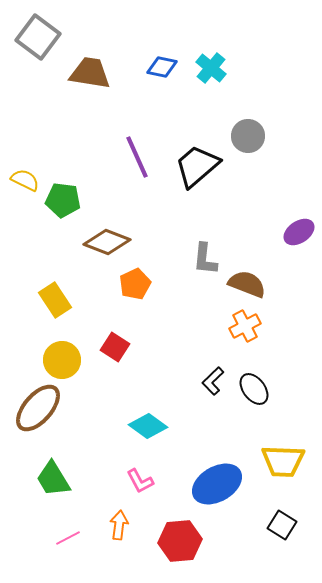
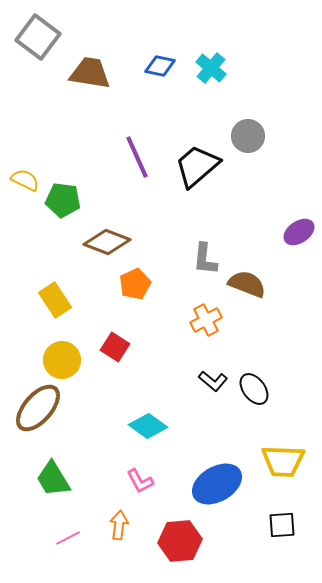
blue diamond: moved 2 px left, 1 px up
orange cross: moved 39 px left, 6 px up
black L-shape: rotated 96 degrees counterclockwise
black square: rotated 36 degrees counterclockwise
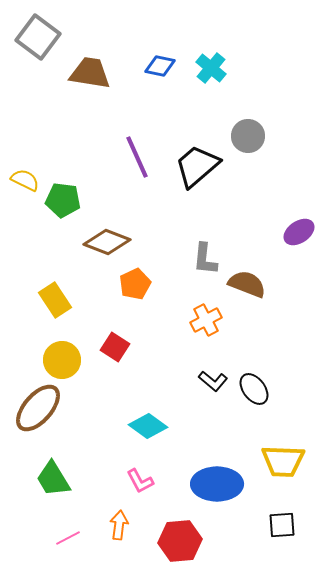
blue ellipse: rotated 30 degrees clockwise
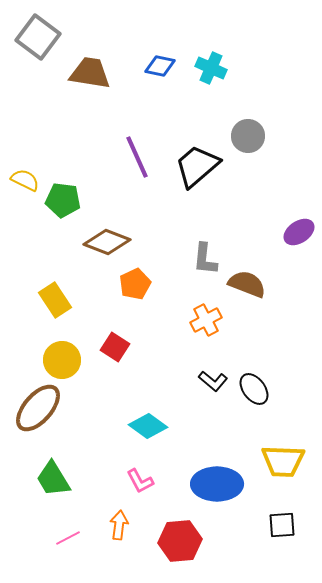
cyan cross: rotated 16 degrees counterclockwise
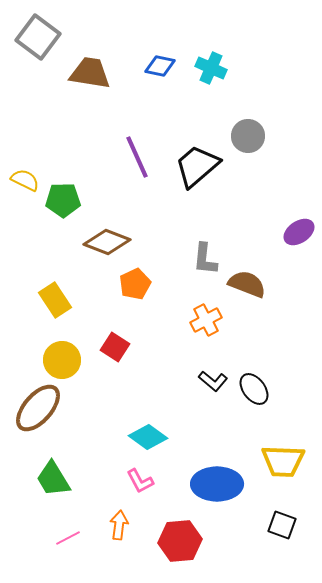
green pentagon: rotated 8 degrees counterclockwise
cyan diamond: moved 11 px down
black square: rotated 24 degrees clockwise
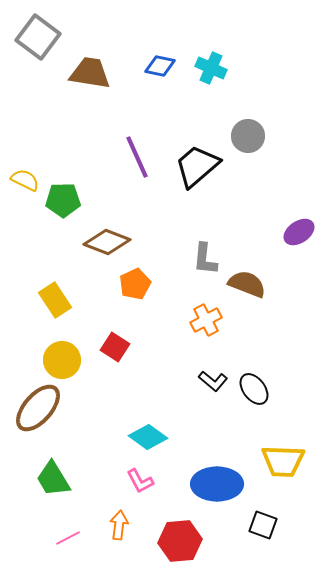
black square: moved 19 px left
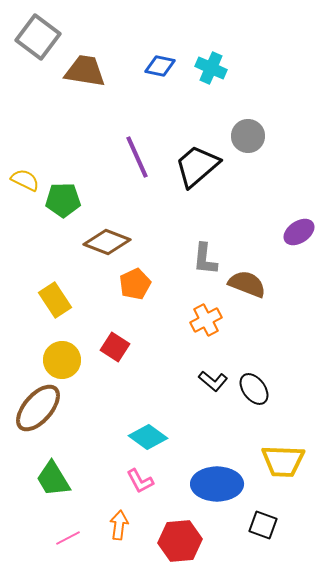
brown trapezoid: moved 5 px left, 2 px up
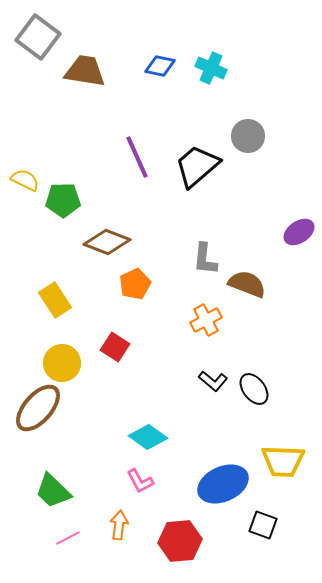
yellow circle: moved 3 px down
green trapezoid: moved 12 px down; rotated 15 degrees counterclockwise
blue ellipse: moved 6 px right; rotated 24 degrees counterclockwise
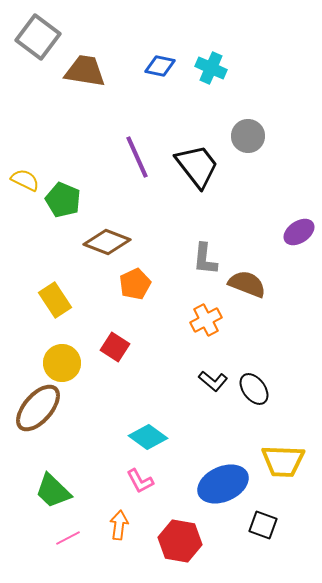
black trapezoid: rotated 93 degrees clockwise
green pentagon: rotated 24 degrees clockwise
red hexagon: rotated 15 degrees clockwise
